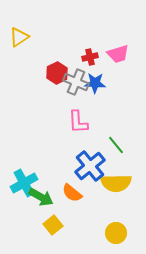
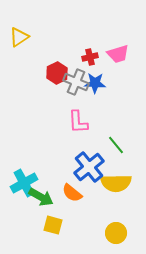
blue cross: moved 1 px left, 1 px down
yellow square: rotated 36 degrees counterclockwise
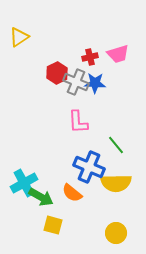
blue cross: rotated 28 degrees counterclockwise
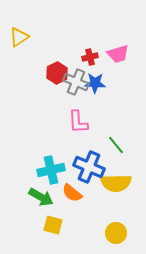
cyan cross: moved 27 px right, 13 px up; rotated 16 degrees clockwise
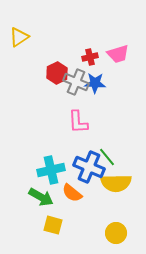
green line: moved 9 px left, 12 px down
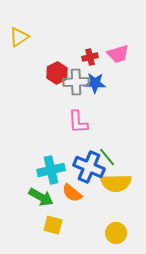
gray cross: rotated 25 degrees counterclockwise
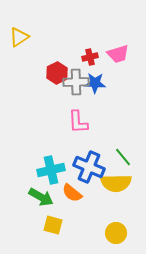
green line: moved 16 px right
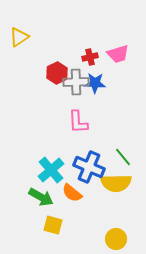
cyan cross: rotated 28 degrees counterclockwise
yellow circle: moved 6 px down
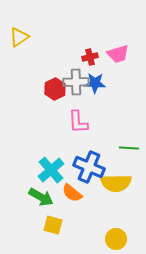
red hexagon: moved 2 px left, 16 px down
green line: moved 6 px right, 9 px up; rotated 48 degrees counterclockwise
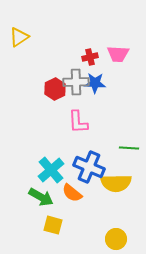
pink trapezoid: rotated 20 degrees clockwise
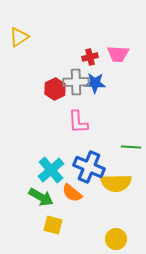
green line: moved 2 px right, 1 px up
